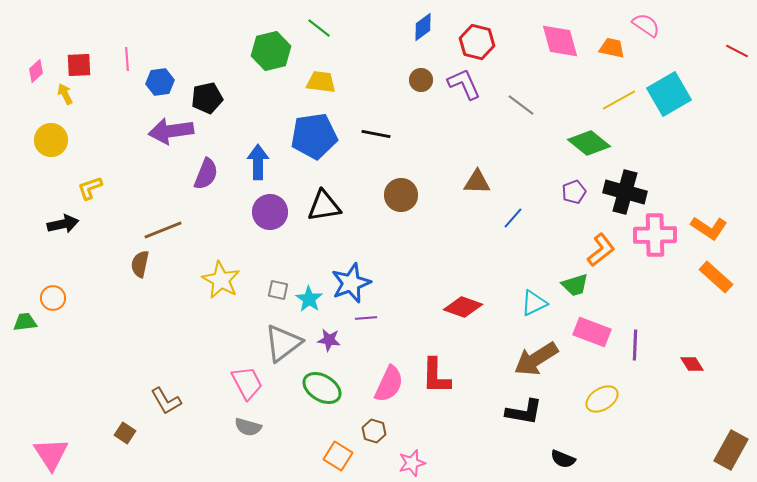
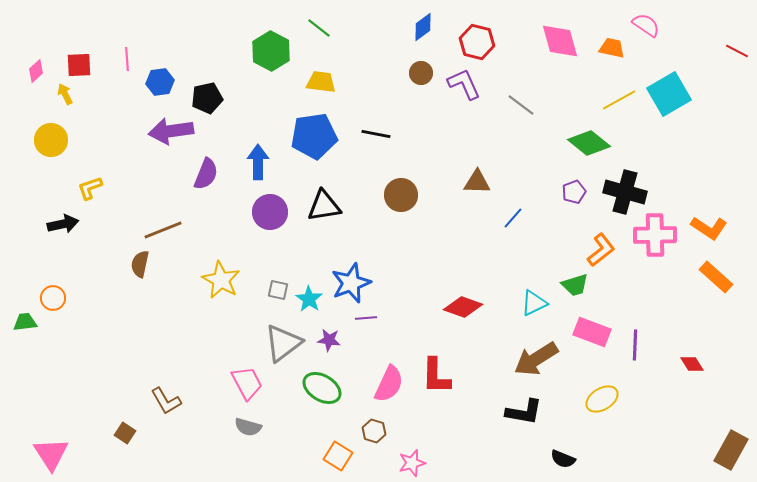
green hexagon at (271, 51): rotated 18 degrees counterclockwise
brown circle at (421, 80): moved 7 px up
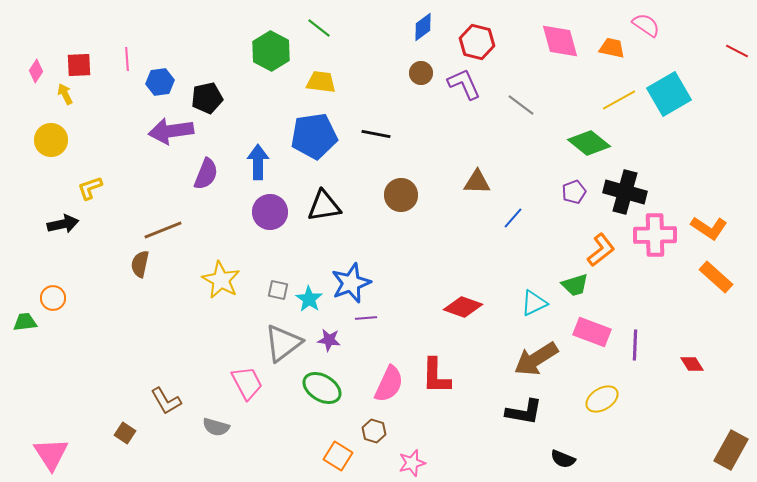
pink diamond at (36, 71): rotated 15 degrees counterclockwise
gray semicircle at (248, 427): moved 32 px left
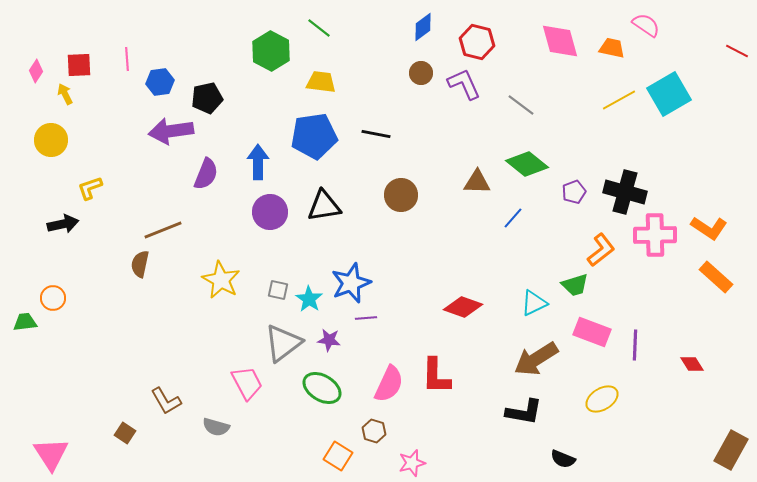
green diamond at (589, 143): moved 62 px left, 21 px down
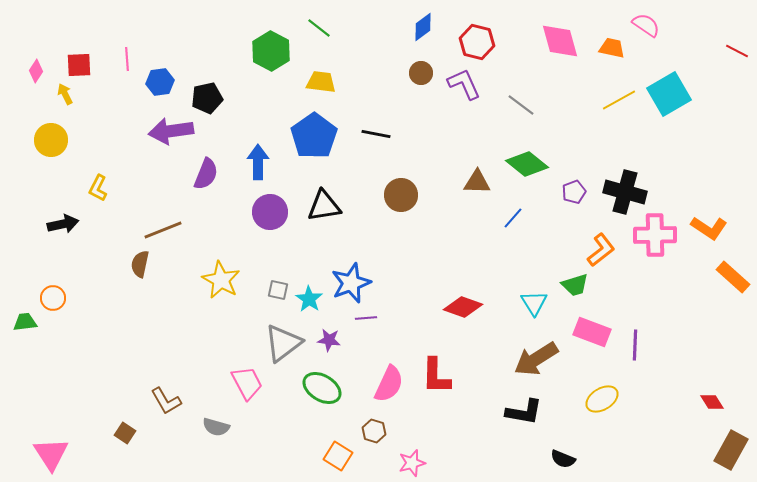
blue pentagon at (314, 136): rotated 27 degrees counterclockwise
yellow L-shape at (90, 188): moved 8 px right; rotated 44 degrees counterclockwise
orange rectangle at (716, 277): moved 17 px right
cyan triangle at (534, 303): rotated 36 degrees counterclockwise
red diamond at (692, 364): moved 20 px right, 38 px down
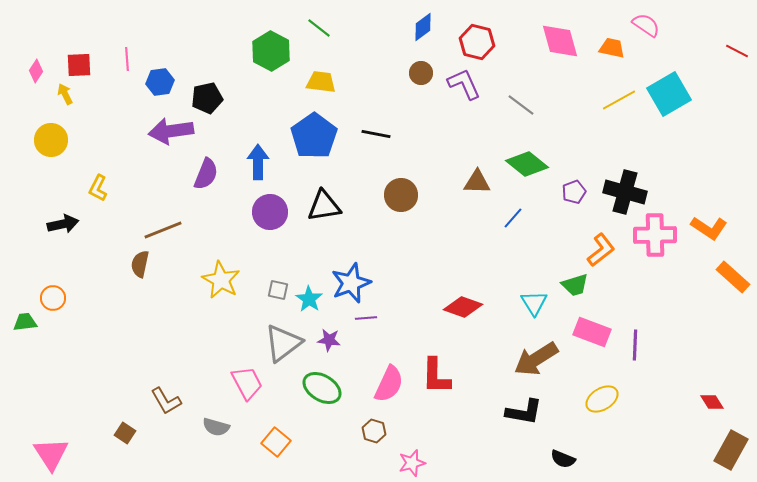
orange square at (338, 456): moved 62 px left, 14 px up; rotated 8 degrees clockwise
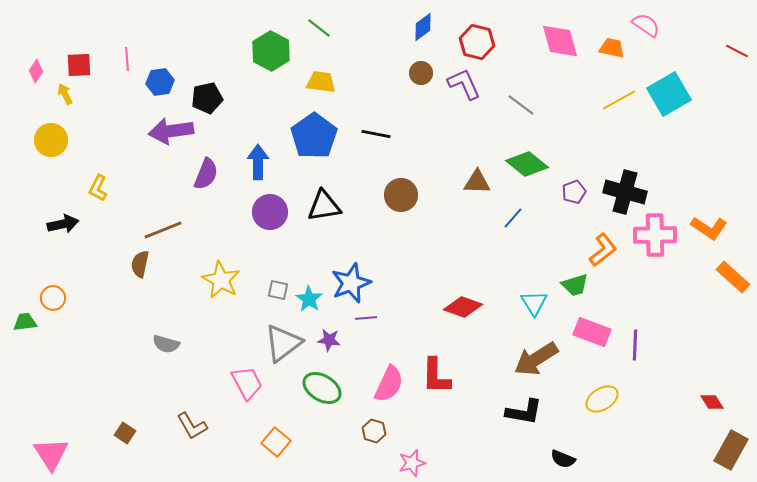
orange L-shape at (601, 250): moved 2 px right
brown L-shape at (166, 401): moved 26 px right, 25 px down
gray semicircle at (216, 427): moved 50 px left, 83 px up
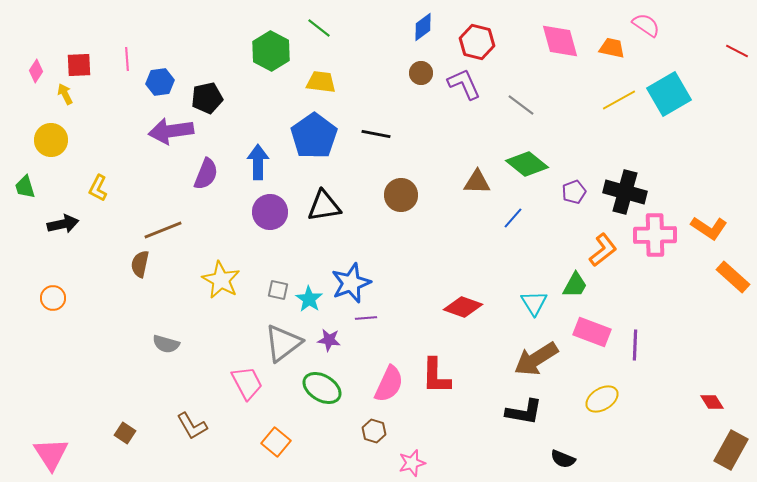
green trapezoid at (575, 285): rotated 44 degrees counterclockwise
green trapezoid at (25, 322): moved 135 px up; rotated 100 degrees counterclockwise
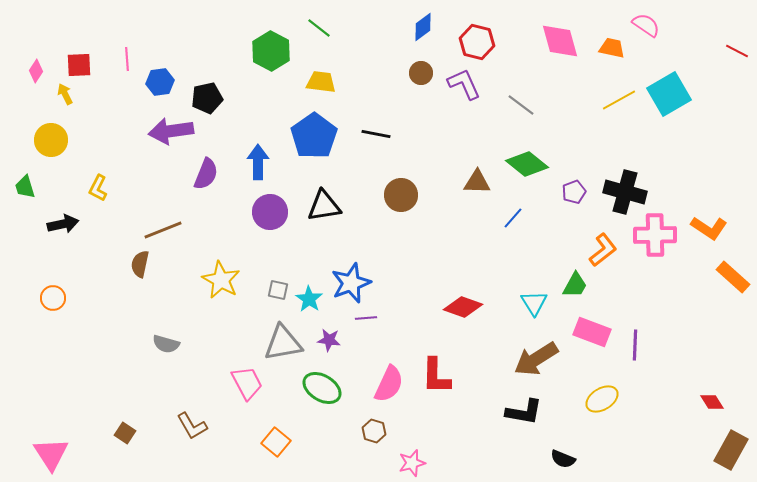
gray triangle at (283, 343): rotated 27 degrees clockwise
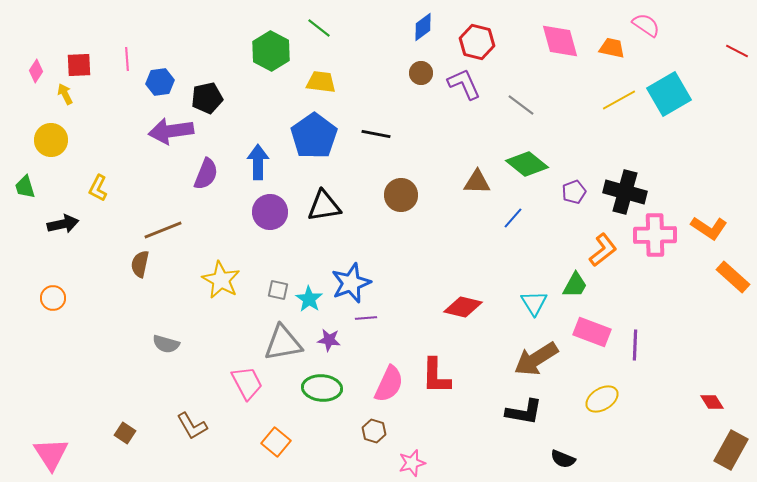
red diamond at (463, 307): rotated 6 degrees counterclockwise
green ellipse at (322, 388): rotated 27 degrees counterclockwise
